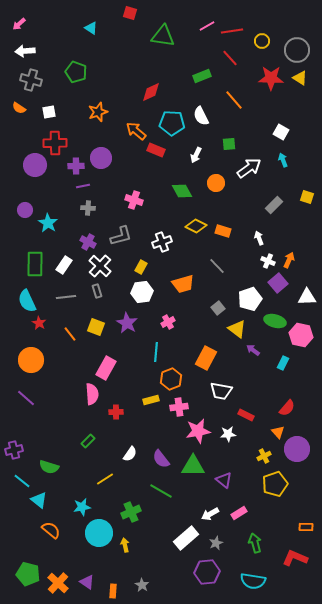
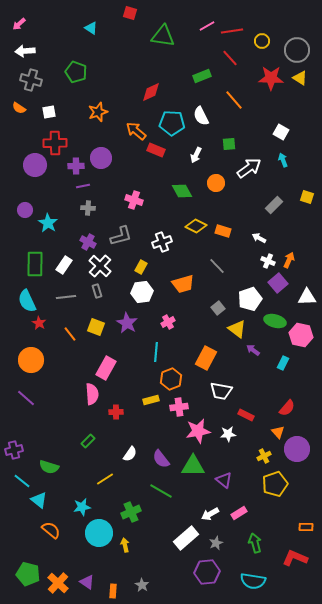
white arrow at (259, 238): rotated 40 degrees counterclockwise
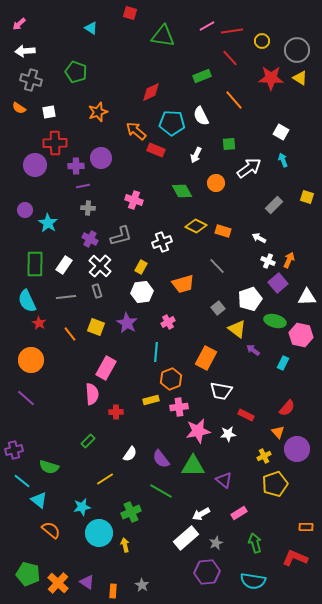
purple cross at (88, 242): moved 2 px right, 3 px up
white arrow at (210, 514): moved 9 px left
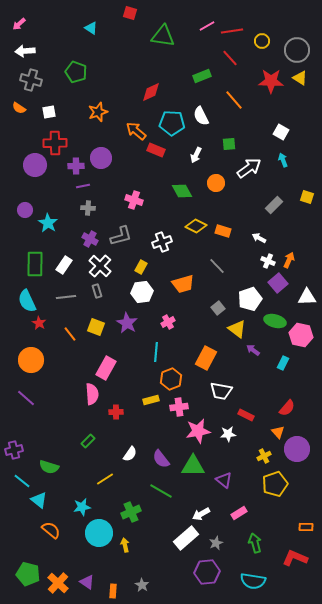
red star at (271, 78): moved 3 px down
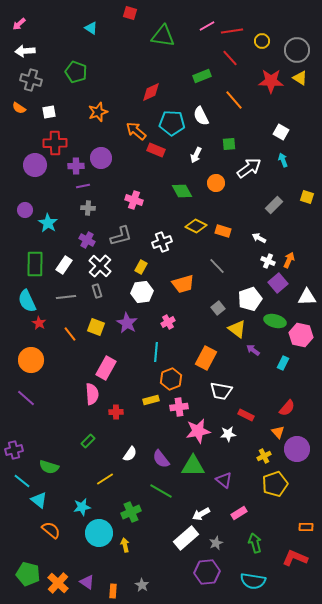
purple cross at (90, 239): moved 3 px left, 1 px down
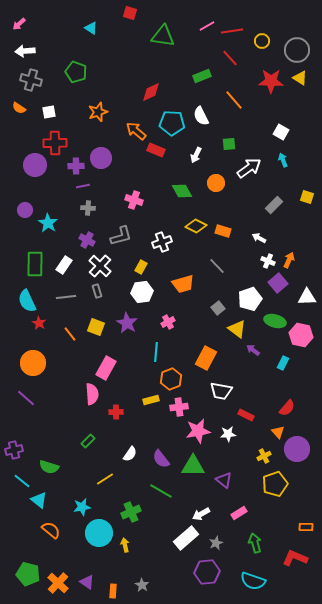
orange circle at (31, 360): moved 2 px right, 3 px down
cyan semicircle at (253, 581): rotated 10 degrees clockwise
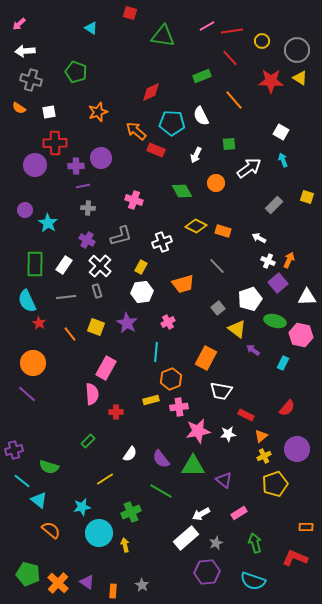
purple line at (26, 398): moved 1 px right, 4 px up
orange triangle at (278, 432): moved 17 px left, 4 px down; rotated 32 degrees clockwise
